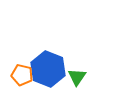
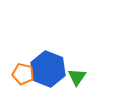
orange pentagon: moved 1 px right, 1 px up
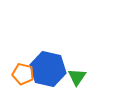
blue hexagon: rotated 8 degrees counterclockwise
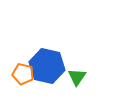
blue hexagon: moved 1 px left, 3 px up
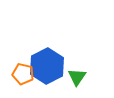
blue hexagon: rotated 20 degrees clockwise
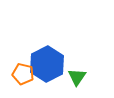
blue hexagon: moved 2 px up
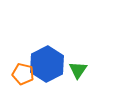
green triangle: moved 1 px right, 7 px up
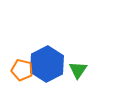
orange pentagon: moved 1 px left, 4 px up
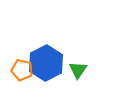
blue hexagon: moved 1 px left, 1 px up
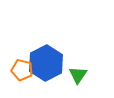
green triangle: moved 5 px down
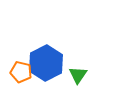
orange pentagon: moved 1 px left, 2 px down
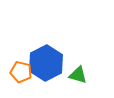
green triangle: rotated 48 degrees counterclockwise
